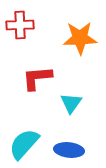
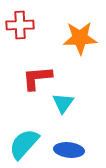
cyan triangle: moved 8 px left
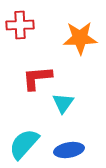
blue ellipse: rotated 16 degrees counterclockwise
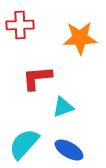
cyan triangle: moved 4 px down; rotated 35 degrees clockwise
blue ellipse: rotated 40 degrees clockwise
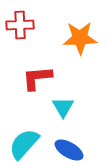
cyan triangle: rotated 40 degrees counterclockwise
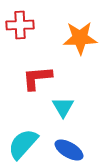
cyan semicircle: moved 1 px left
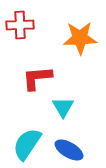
cyan semicircle: moved 4 px right; rotated 8 degrees counterclockwise
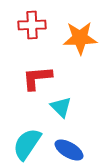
red cross: moved 12 px right
cyan triangle: moved 2 px left; rotated 15 degrees counterclockwise
